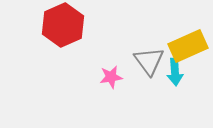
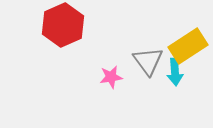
yellow rectangle: rotated 9 degrees counterclockwise
gray triangle: moved 1 px left
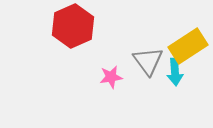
red hexagon: moved 10 px right, 1 px down
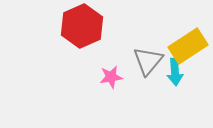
red hexagon: moved 9 px right
gray triangle: rotated 16 degrees clockwise
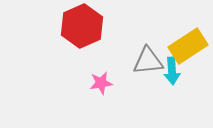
gray triangle: rotated 44 degrees clockwise
cyan arrow: moved 3 px left, 1 px up
pink star: moved 10 px left, 6 px down
